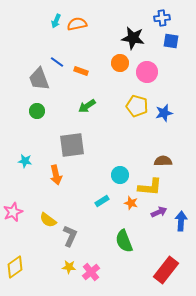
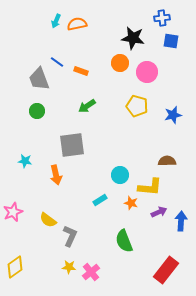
blue star: moved 9 px right, 2 px down
brown semicircle: moved 4 px right
cyan rectangle: moved 2 px left, 1 px up
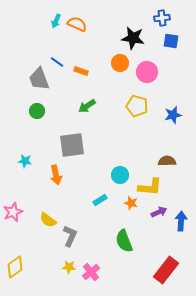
orange semicircle: rotated 36 degrees clockwise
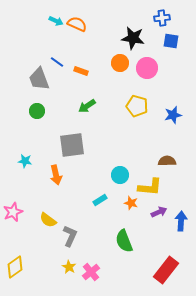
cyan arrow: rotated 88 degrees counterclockwise
pink circle: moved 4 px up
yellow star: rotated 24 degrees clockwise
